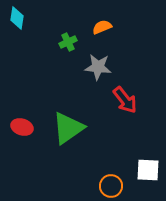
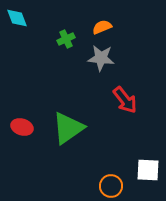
cyan diamond: rotated 30 degrees counterclockwise
green cross: moved 2 px left, 3 px up
gray star: moved 3 px right, 9 px up
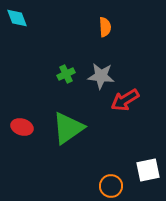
orange semicircle: moved 3 px right; rotated 108 degrees clockwise
green cross: moved 35 px down
gray star: moved 18 px down
red arrow: rotated 96 degrees clockwise
white square: rotated 15 degrees counterclockwise
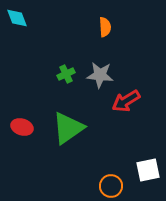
gray star: moved 1 px left, 1 px up
red arrow: moved 1 px right, 1 px down
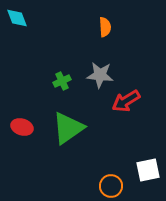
green cross: moved 4 px left, 7 px down
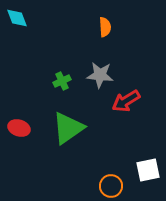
red ellipse: moved 3 px left, 1 px down
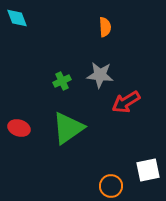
red arrow: moved 1 px down
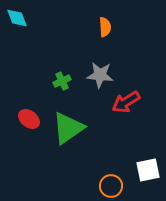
red ellipse: moved 10 px right, 9 px up; rotated 20 degrees clockwise
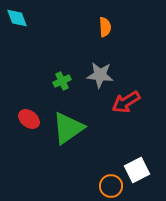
white square: moved 11 px left; rotated 15 degrees counterclockwise
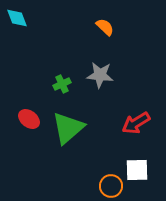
orange semicircle: rotated 42 degrees counterclockwise
green cross: moved 3 px down
red arrow: moved 10 px right, 21 px down
green triangle: rotated 6 degrees counterclockwise
white square: rotated 25 degrees clockwise
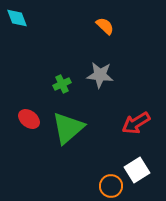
orange semicircle: moved 1 px up
white square: rotated 30 degrees counterclockwise
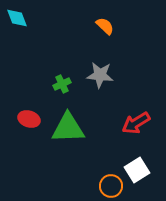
red ellipse: rotated 20 degrees counterclockwise
green triangle: rotated 39 degrees clockwise
